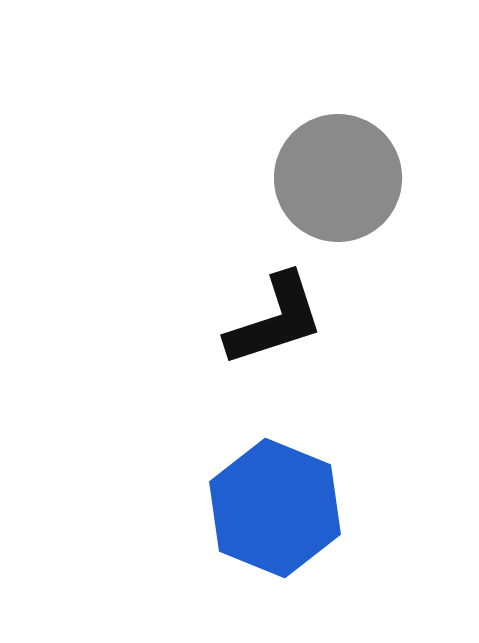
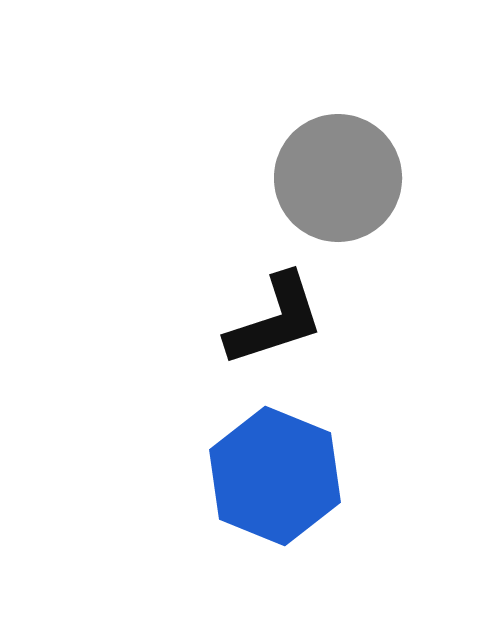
blue hexagon: moved 32 px up
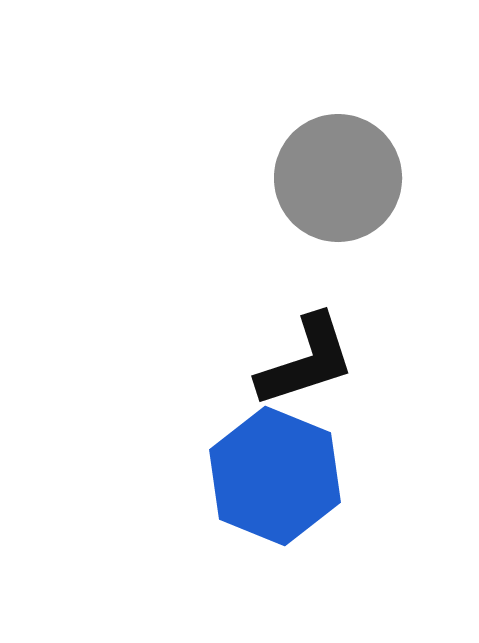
black L-shape: moved 31 px right, 41 px down
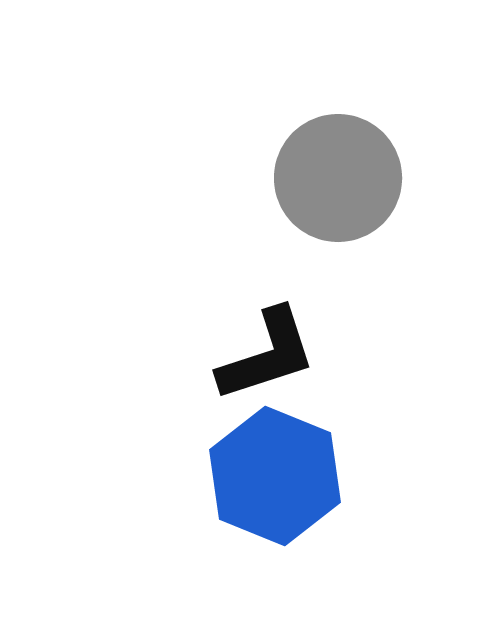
black L-shape: moved 39 px left, 6 px up
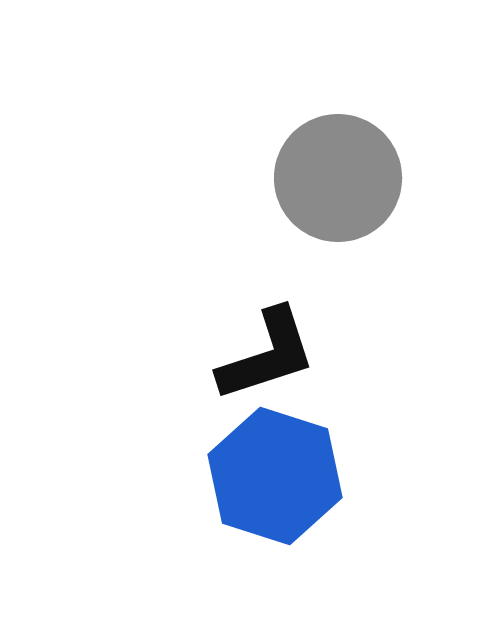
blue hexagon: rotated 4 degrees counterclockwise
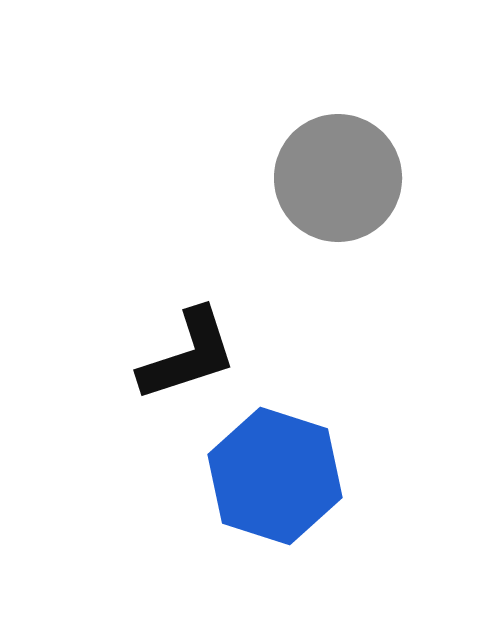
black L-shape: moved 79 px left
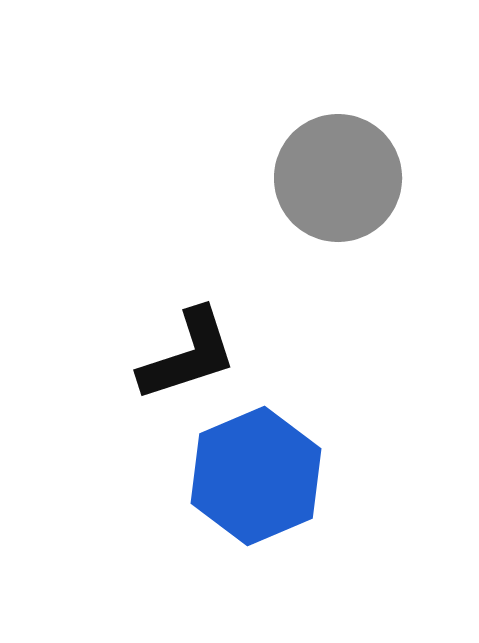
blue hexagon: moved 19 px left; rotated 19 degrees clockwise
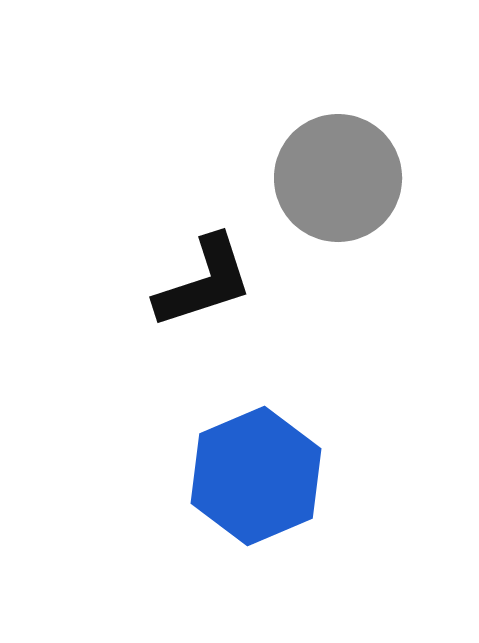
black L-shape: moved 16 px right, 73 px up
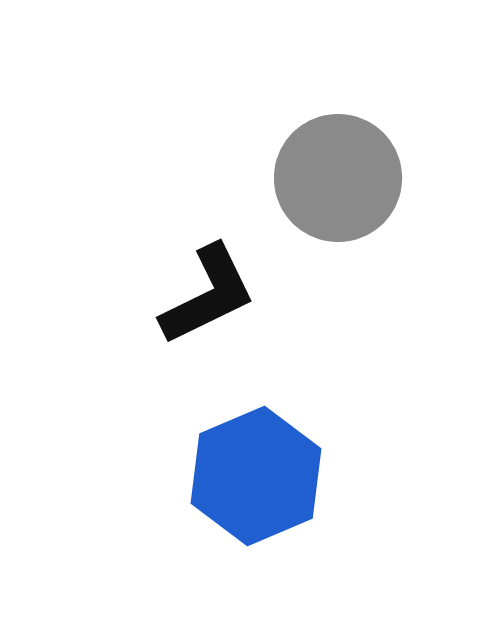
black L-shape: moved 4 px right, 13 px down; rotated 8 degrees counterclockwise
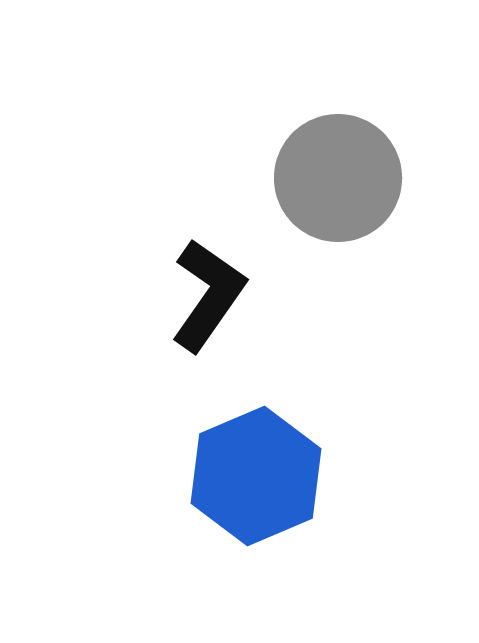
black L-shape: rotated 29 degrees counterclockwise
